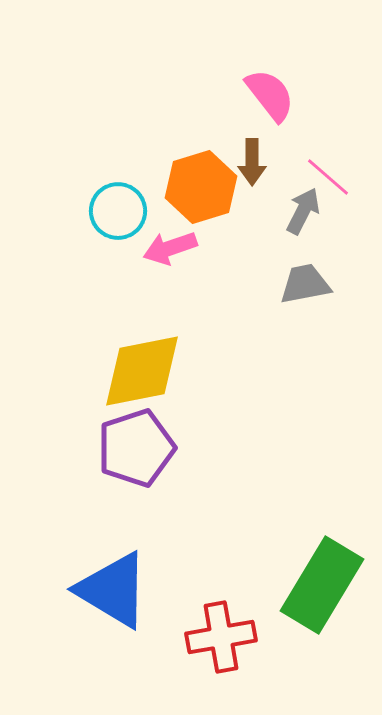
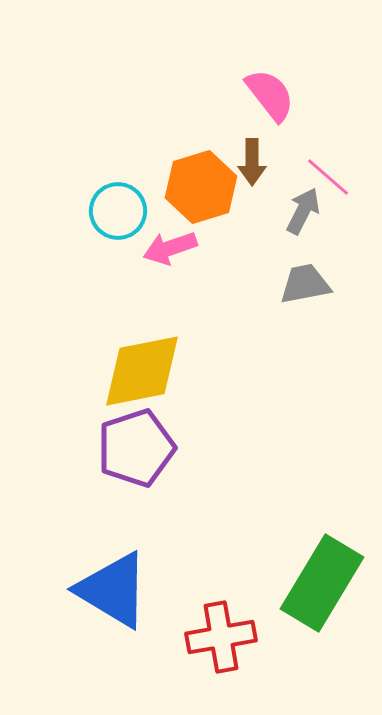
green rectangle: moved 2 px up
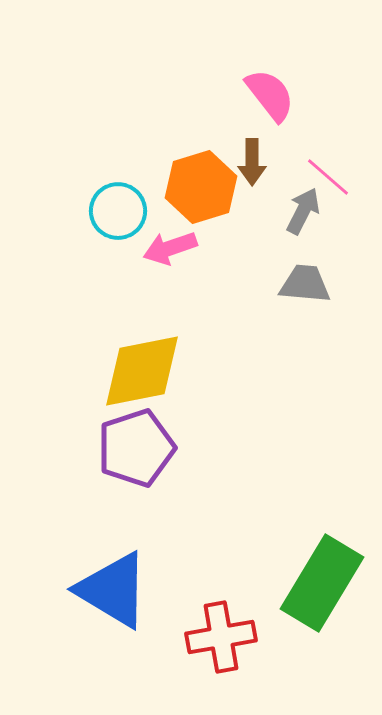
gray trapezoid: rotated 16 degrees clockwise
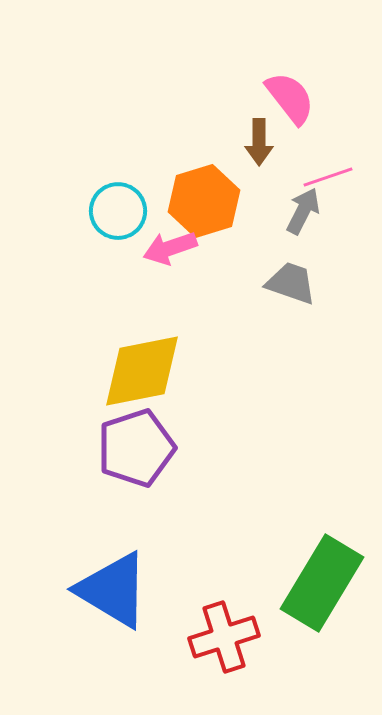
pink semicircle: moved 20 px right, 3 px down
brown arrow: moved 7 px right, 20 px up
pink line: rotated 60 degrees counterclockwise
orange hexagon: moved 3 px right, 14 px down
gray trapezoid: moved 14 px left, 1 px up; rotated 14 degrees clockwise
red cross: moved 3 px right; rotated 8 degrees counterclockwise
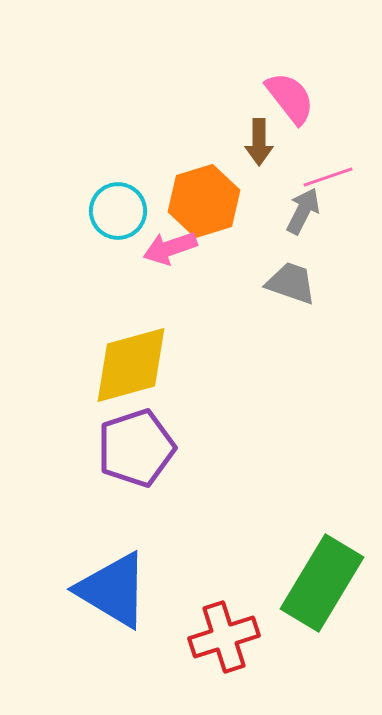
yellow diamond: moved 11 px left, 6 px up; rotated 4 degrees counterclockwise
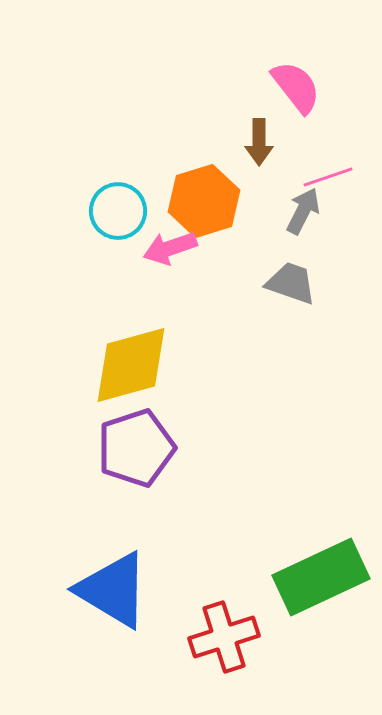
pink semicircle: moved 6 px right, 11 px up
green rectangle: moved 1 px left, 6 px up; rotated 34 degrees clockwise
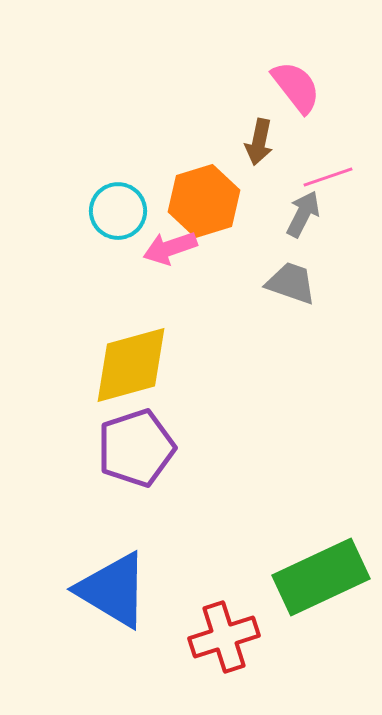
brown arrow: rotated 12 degrees clockwise
gray arrow: moved 3 px down
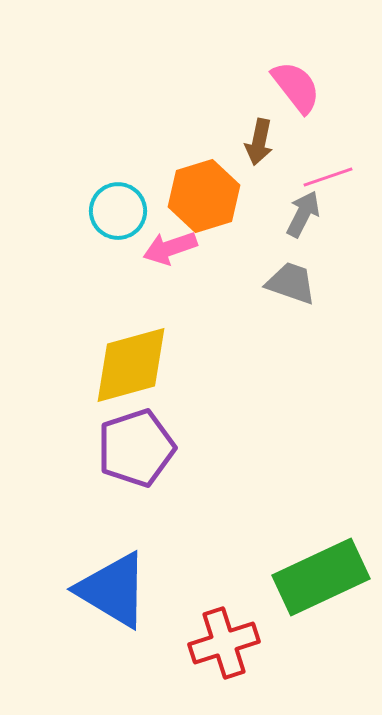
orange hexagon: moved 5 px up
red cross: moved 6 px down
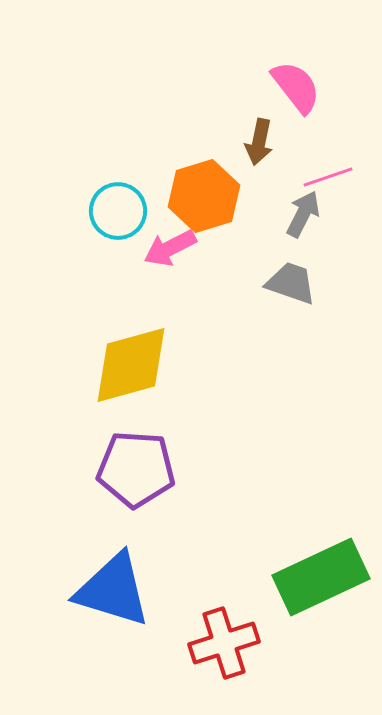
pink arrow: rotated 8 degrees counterclockwise
purple pentagon: moved 21 px down; rotated 22 degrees clockwise
blue triangle: rotated 14 degrees counterclockwise
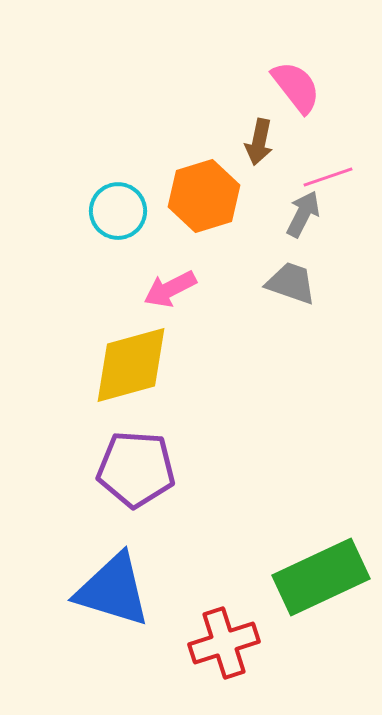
pink arrow: moved 41 px down
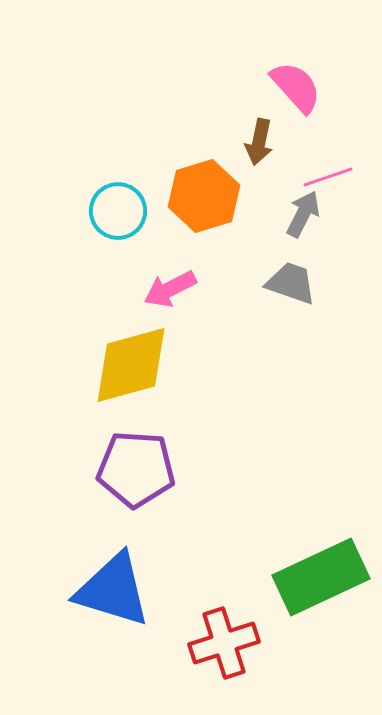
pink semicircle: rotated 4 degrees counterclockwise
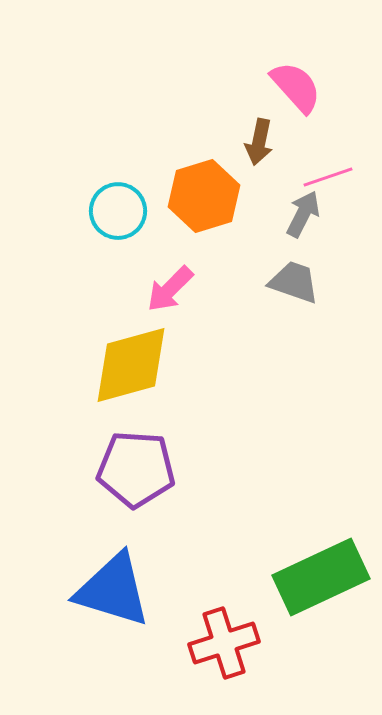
gray trapezoid: moved 3 px right, 1 px up
pink arrow: rotated 18 degrees counterclockwise
